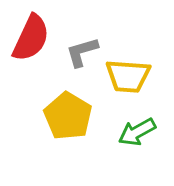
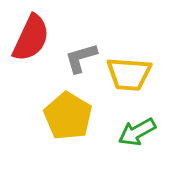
gray L-shape: moved 1 px left, 6 px down
yellow trapezoid: moved 1 px right, 2 px up
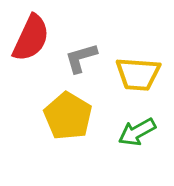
yellow trapezoid: moved 9 px right
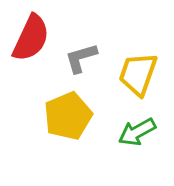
yellow trapezoid: rotated 105 degrees clockwise
yellow pentagon: rotated 18 degrees clockwise
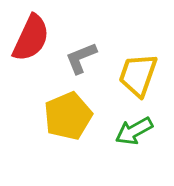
gray L-shape: rotated 6 degrees counterclockwise
yellow trapezoid: moved 1 px down
green arrow: moved 3 px left, 1 px up
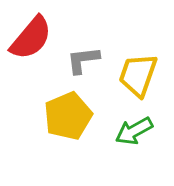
red semicircle: rotated 15 degrees clockwise
gray L-shape: moved 2 px right, 2 px down; rotated 15 degrees clockwise
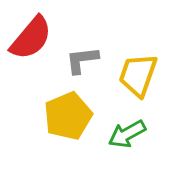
gray L-shape: moved 1 px left
green arrow: moved 7 px left, 3 px down
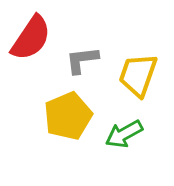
red semicircle: rotated 6 degrees counterclockwise
green arrow: moved 3 px left
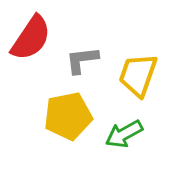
yellow pentagon: rotated 12 degrees clockwise
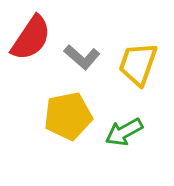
gray L-shape: moved 3 px up; rotated 132 degrees counterclockwise
yellow trapezoid: moved 11 px up
green arrow: moved 2 px up
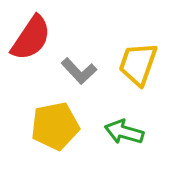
gray L-shape: moved 3 px left, 14 px down; rotated 6 degrees clockwise
yellow pentagon: moved 13 px left, 10 px down
green arrow: rotated 45 degrees clockwise
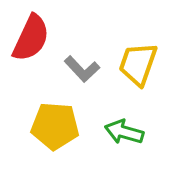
red semicircle: rotated 9 degrees counterclockwise
gray L-shape: moved 3 px right, 2 px up
yellow pentagon: rotated 15 degrees clockwise
